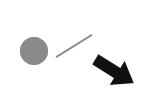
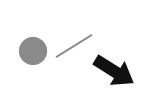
gray circle: moved 1 px left
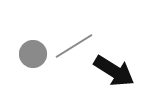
gray circle: moved 3 px down
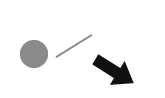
gray circle: moved 1 px right
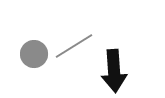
black arrow: rotated 54 degrees clockwise
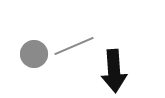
gray line: rotated 9 degrees clockwise
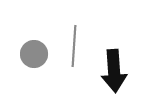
gray line: rotated 63 degrees counterclockwise
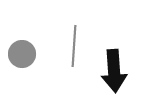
gray circle: moved 12 px left
